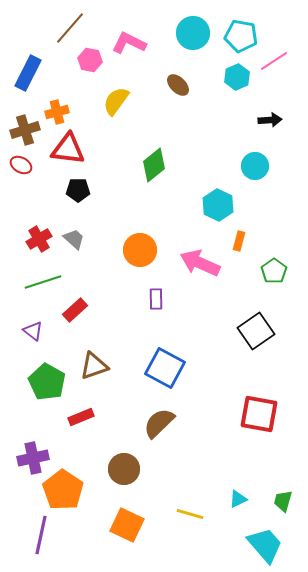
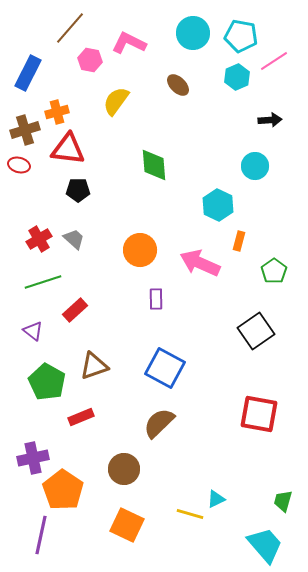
red ellipse at (21, 165): moved 2 px left; rotated 15 degrees counterclockwise
green diamond at (154, 165): rotated 56 degrees counterclockwise
cyan triangle at (238, 499): moved 22 px left
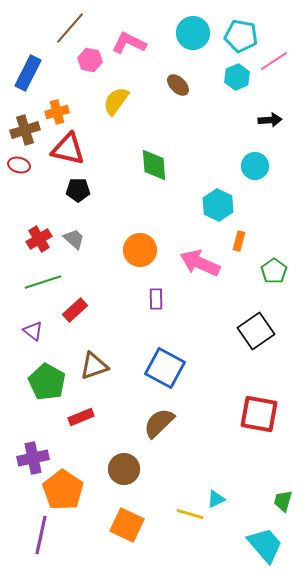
red triangle at (68, 149): rotated 6 degrees clockwise
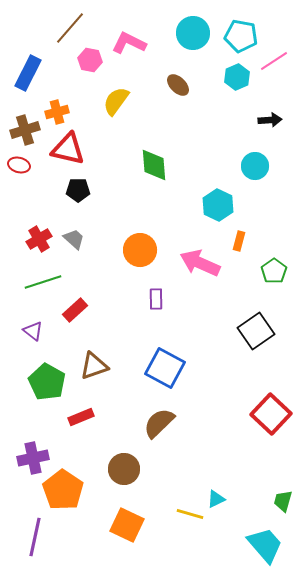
red square at (259, 414): moved 12 px right; rotated 33 degrees clockwise
purple line at (41, 535): moved 6 px left, 2 px down
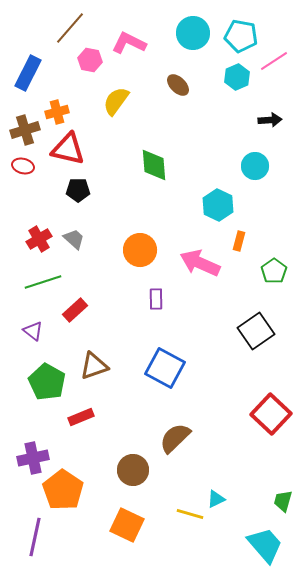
red ellipse at (19, 165): moved 4 px right, 1 px down
brown semicircle at (159, 423): moved 16 px right, 15 px down
brown circle at (124, 469): moved 9 px right, 1 px down
